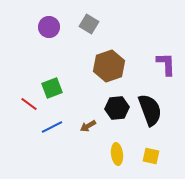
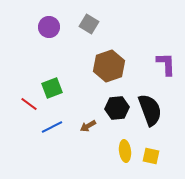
yellow ellipse: moved 8 px right, 3 px up
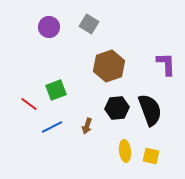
green square: moved 4 px right, 2 px down
brown arrow: moved 1 px left; rotated 42 degrees counterclockwise
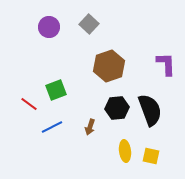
gray square: rotated 12 degrees clockwise
brown arrow: moved 3 px right, 1 px down
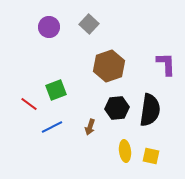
black semicircle: rotated 28 degrees clockwise
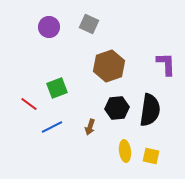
gray square: rotated 18 degrees counterclockwise
green square: moved 1 px right, 2 px up
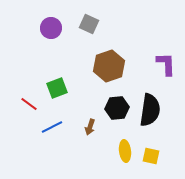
purple circle: moved 2 px right, 1 px down
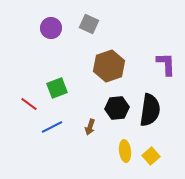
yellow square: rotated 36 degrees clockwise
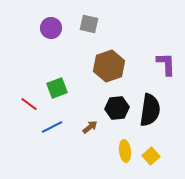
gray square: rotated 12 degrees counterclockwise
brown arrow: rotated 147 degrees counterclockwise
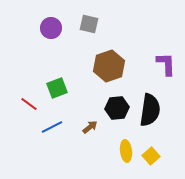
yellow ellipse: moved 1 px right
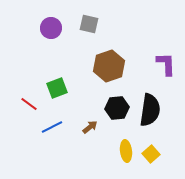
yellow square: moved 2 px up
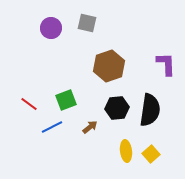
gray square: moved 2 px left, 1 px up
green square: moved 9 px right, 12 px down
